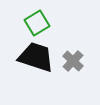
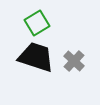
gray cross: moved 1 px right
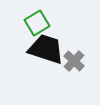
black trapezoid: moved 10 px right, 8 px up
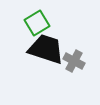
gray cross: rotated 15 degrees counterclockwise
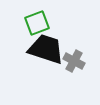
green square: rotated 10 degrees clockwise
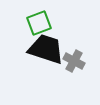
green square: moved 2 px right
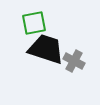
green square: moved 5 px left; rotated 10 degrees clockwise
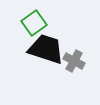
green square: rotated 25 degrees counterclockwise
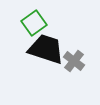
gray cross: rotated 10 degrees clockwise
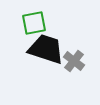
green square: rotated 25 degrees clockwise
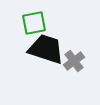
gray cross: rotated 15 degrees clockwise
